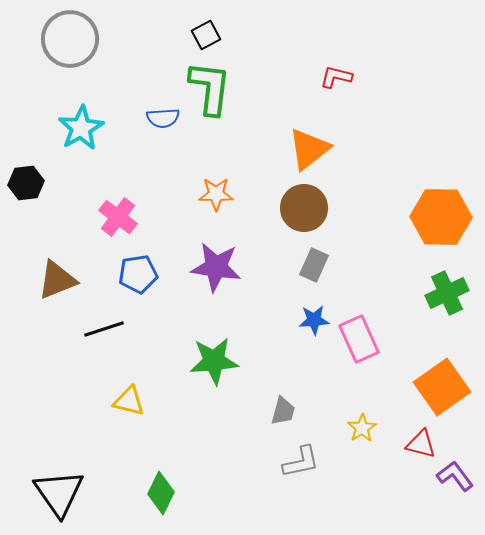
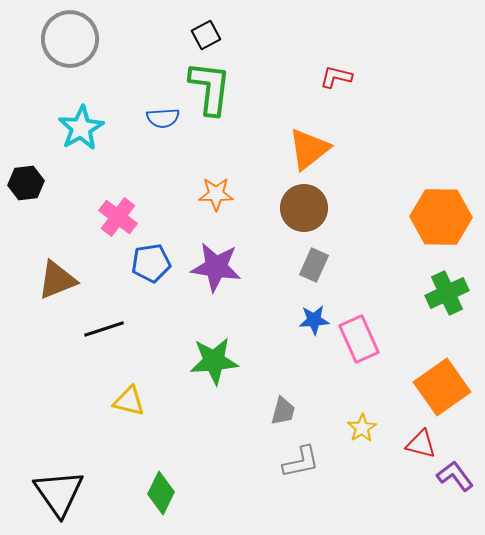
blue pentagon: moved 13 px right, 11 px up
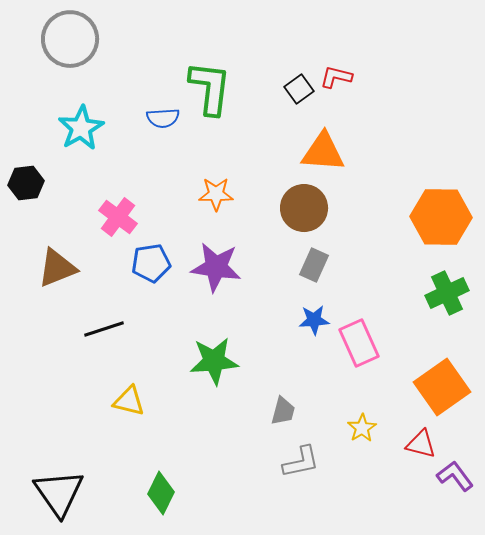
black square: moved 93 px right, 54 px down; rotated 8 degrees counterclockwise
orange triangle: moved 14 px right, 3 px down; rotated 42 degrees clockwise
brown triangle: moved 12 px up
pink rectangle: moved 4 px down
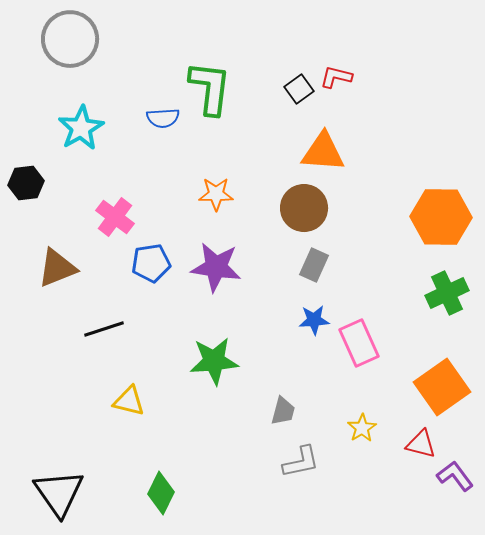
pink cross: moved 3 px left
